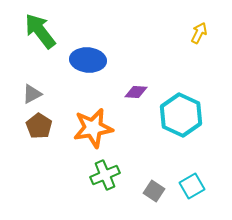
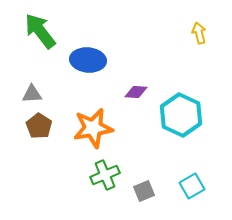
yellow arrow: rotated 40 degrees counterclockwise
gray triangle: rotated 25 degrees clockwise
gray square: moved 10 px left; rotated 35 degrees clockwise
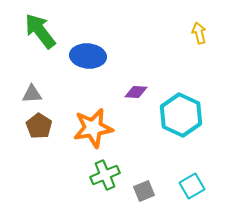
blue ellipse: moved 4 px up
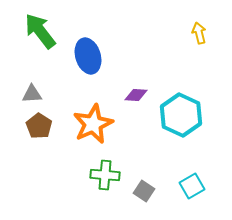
blue ellipse: rotated 68 degrees clockwise
purple diamond: moved 3 px down
orange star: moved 4 px up; rotated 15 degrees counterclockwise
green cross: rotated 28 degrees clockwise
gray square: rotated 35 degrees counterclockwise
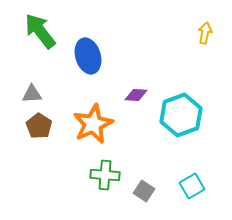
yellow arrow: moved 6 px right; rotated 25 degrees clockwise
cyan hexagon: rotated 15 degrees clockwise
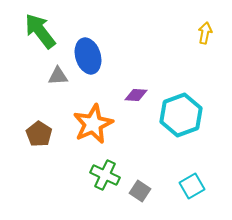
gray triangle: moved 26 px right, 18 px up
brown pentagon: moved 8 px down
green cross: rotated 20 degrees clockwise
gray square: moved 4 px left
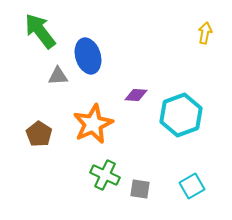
gray square: moved 2 px up; rotated 25 degrees counterclockwise
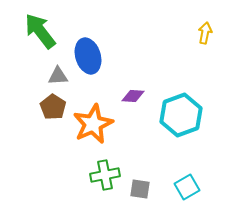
purple diamond: moved 3 px left, 1 px down
brown pentagon: moved 14 px right, 27 px up
green cross: rotated 36 degrees counterclockwise
cyan square: moved 5 px left, 1 px down
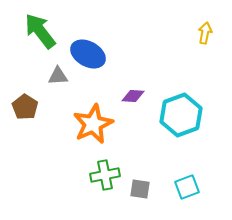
blue ellipse: moved 2 px up; rotated 44 degrees counterclockwise
brown pentagon: moved 28 px left
cyan square: rotated 10 degrees clockwise
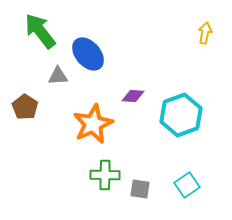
blue ellipse: rotated 20 degrees clockwise
green cross: rotated 12 degrees clockwise
cyan square: moved 2 px up; rotated 15 degrees counterclockwise
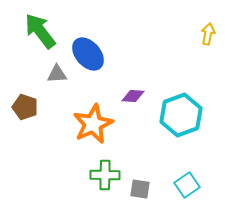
yellow arrow: moved 3 px right, 1 px down
gray triangle: moved 1 px left, 2 px up
brown pentagon: rotated 15 degrees counterclockwise
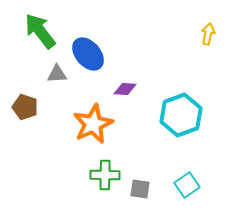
purple diamond: moved 8 px left, 7 px up
